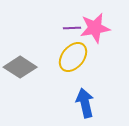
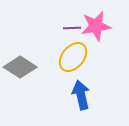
pink star: moved 1 px right, 2 px up
blue arrow: moved 4 px left, 8 px up
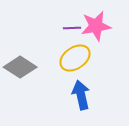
yellow ellipse: moved 2 px right, 1 px down; rotated 16 degrees clockwise
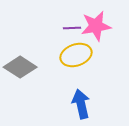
yellow ellipse: moved 1 px right, 3 px up; rotated 16 degrees clockwise
blue arrow: moved 9 px down
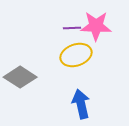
pink star: rotated 12 degrees clockwise
gray diamond: moved 10 px down
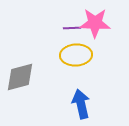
pink star: moved 1 px left, 3 px up
yellow ellipse: rotated 16 degrees clockwise
gray diamond: rotated 48 degrees counterclockwise
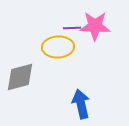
pink star: moved 3 px down
yellow ellipse: moved 18 px left, 8 px up
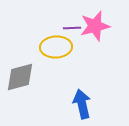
pink star: rotated 16 degrees counterclockwise
yellow ellipse: moved 2 px left
blue arrow: moved 1 px right
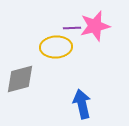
gray diamond: moved 2 px down
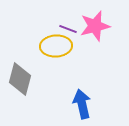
purple line: moved 4 px left, 1 px down; rotated 24 degrees clockwise
yellow ellipse: moved 1 px up
gray diamond: rotated 60 degrees counterclockwise
